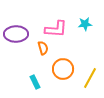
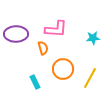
cyan star: moved 8 px right, 14 px down
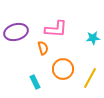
purple ellipse: moved 2 px up; rotated 15 degrees counterclockwise
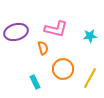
pink L-shape: rotated 10 degrees clockwise
cyan star: moved 3 px left, 2 px up
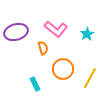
pink L-shape: rotated 25 degrees clockwise
cyan star: moved 3 px left, 2 px up; rotated 24 degrees counterclockwise
cyan rectangle: moved 2 px down
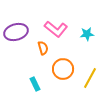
cyan star: rotated 24 degrees clockwise
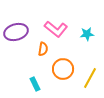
orange semicircle: moved 1 px down; rotated 24 degrees clockwise
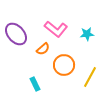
purple ellipse: moved 2 px down; rotated 65 degrees clockwise
orange semicircle: rotated 40 degrees clockwise
orange circle: moved 1 px right, 4 px up
yellow line: moved 1 px up
